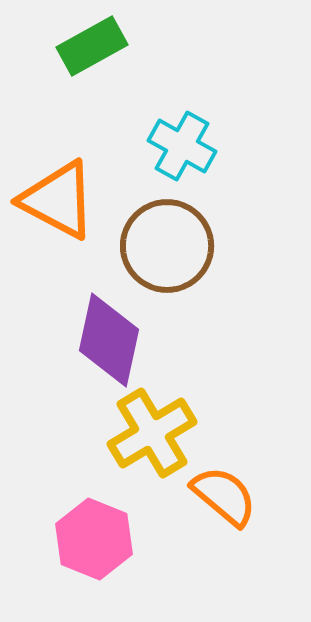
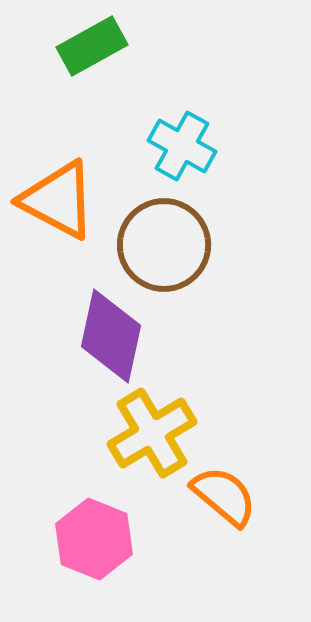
brown circle: moved 3 px left, 1 px up
purple diamond: moved 2 px right, 4 px up
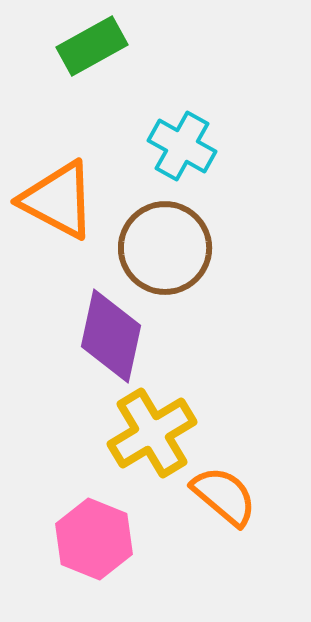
brown circle: moved 1 px right, 3 px down
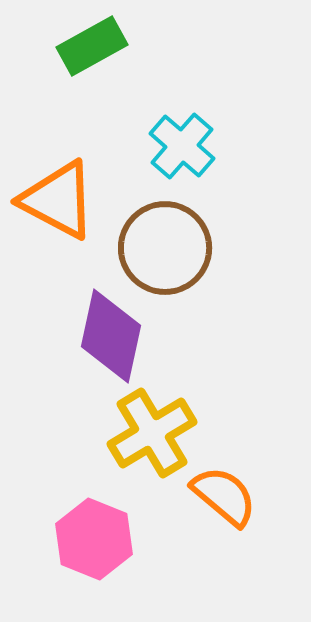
cyan cross: rotated 12 degrees clockwise
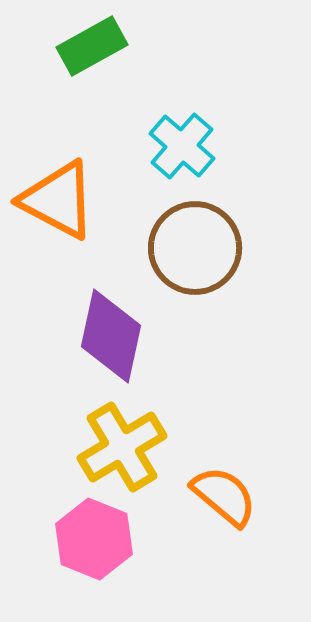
brown circle: moved 30 px right
yellow cross: moved 30 px left, 14 px down
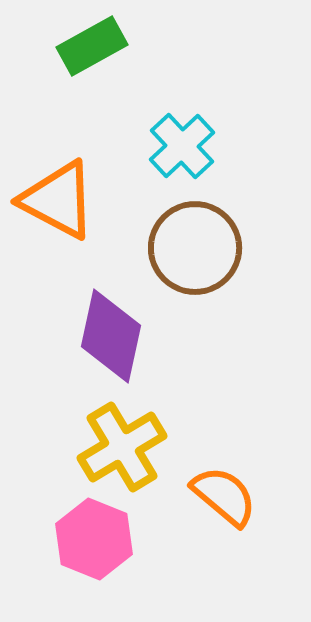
cyan cross: rotated 6 degrees clockwise
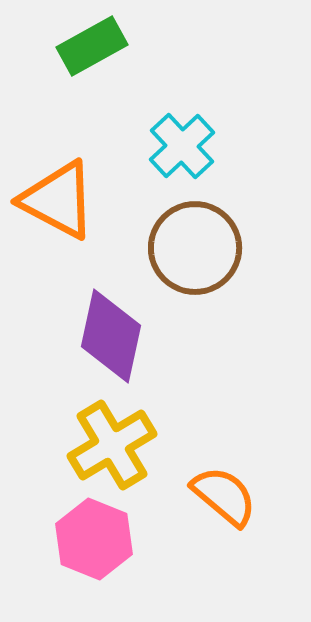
yellow cross: moved 10 px left, 2 px up
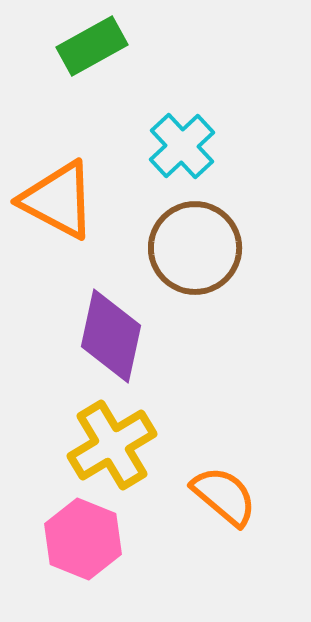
pink hexagon: moved 11 px left
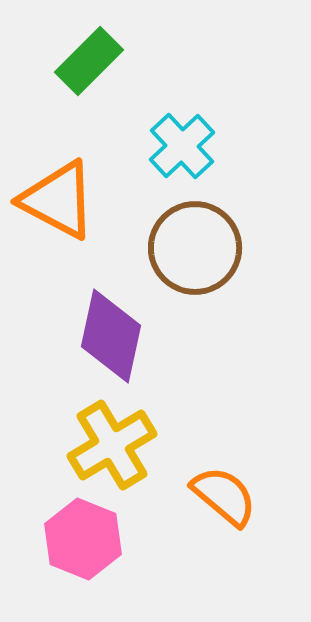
green rectangle: moved 3 px left, 15 px down; rotated 16 degrees counterclockwise
